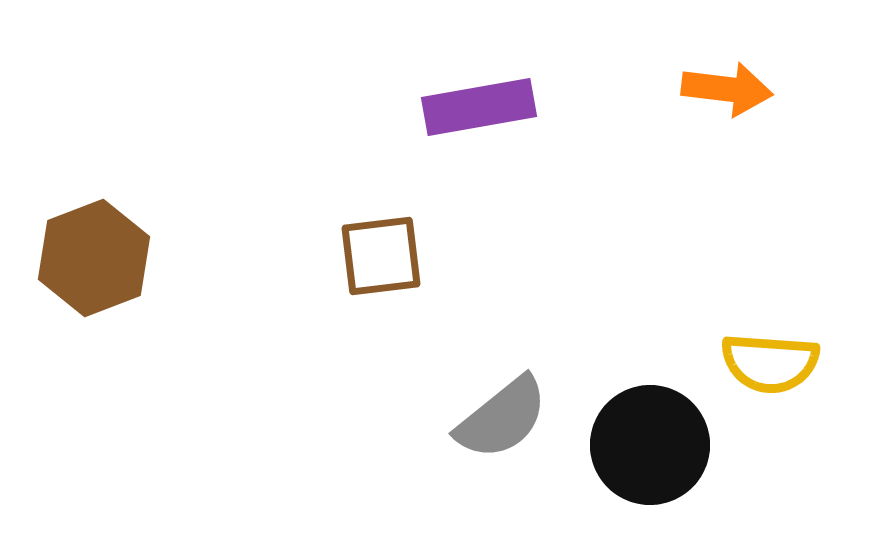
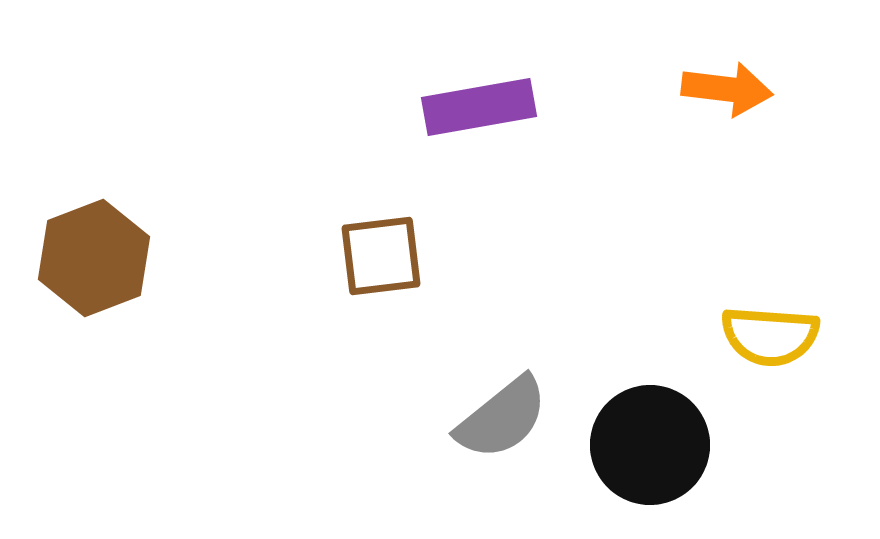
yellow semicircle: moved 27 px up
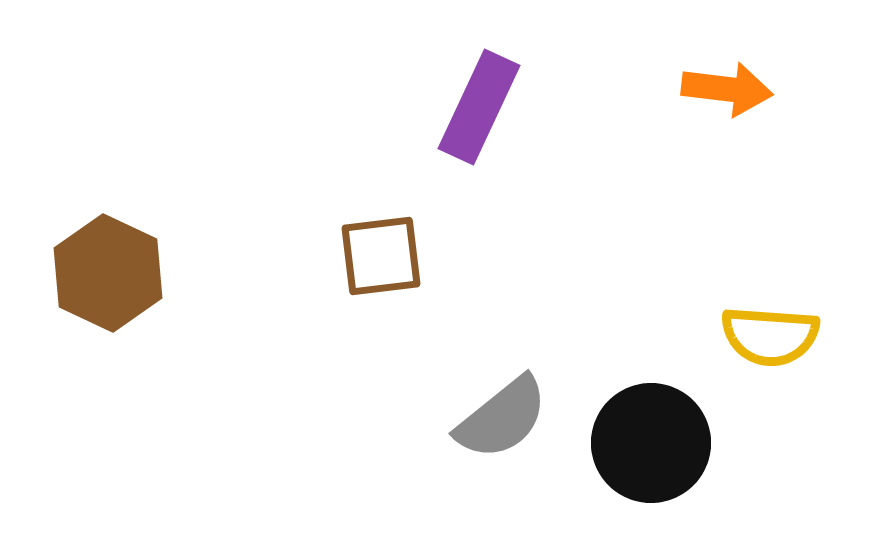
purple rectangle: rotated 55 degrees counterclockwise
brown hexagon: moved 14 px right, 15 px down; rotated 14 degrees counterclockwise
black circle: moved 1 px right, 2 px up
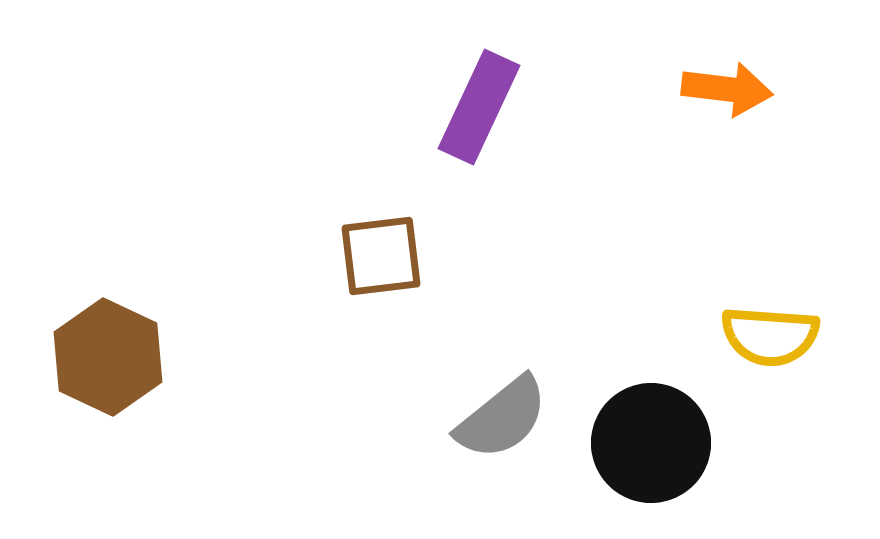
brown hexagon: moved 84 px down
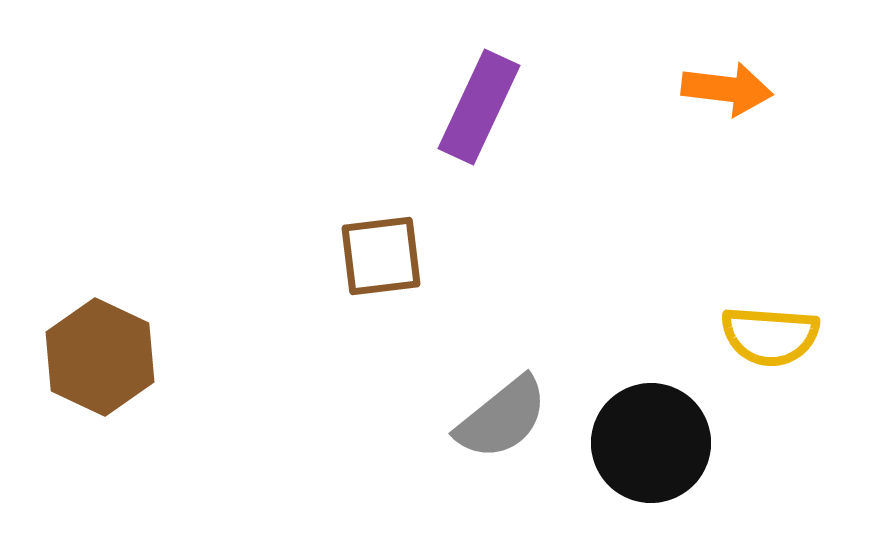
brown hexagon: moved 8 px left
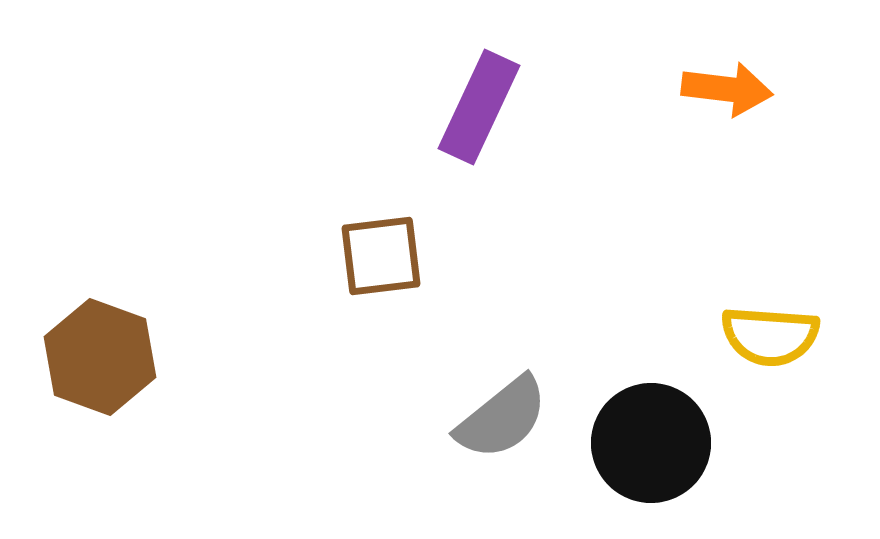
brown hexagon: rotated 5 degrees counterclockwise
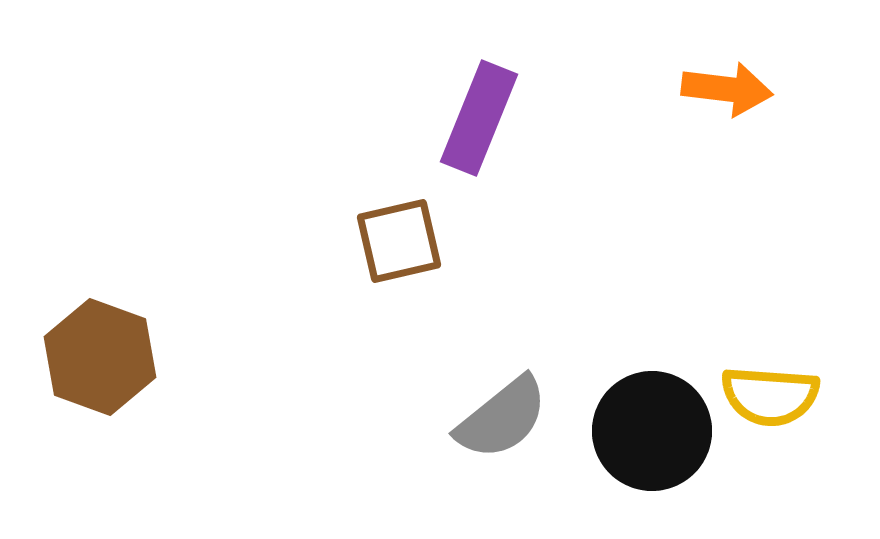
purple rectangle: moved 11 px down; rotated 3 degrees counterclockwise
brown square: moved 18 px right, 15 px up; rotated 6 degrees counterclockwise
yellow semicircle: moved 60 px down
black circle: moved 1 px right, 12 px up
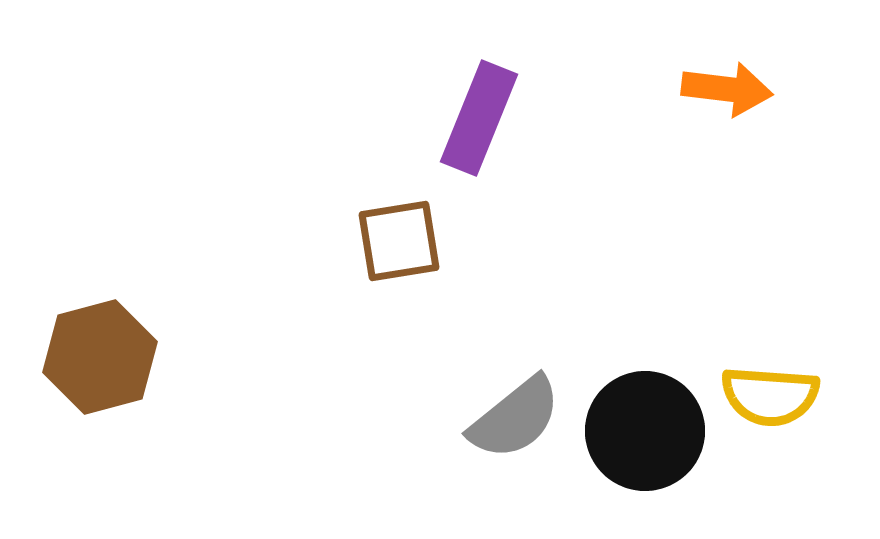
brown square: rotated 4 degrees clockwise
brown hexagon: rotated 25 degrees clockwise
gray semicircle: moved 13 px right
black circle: moved 7 px left
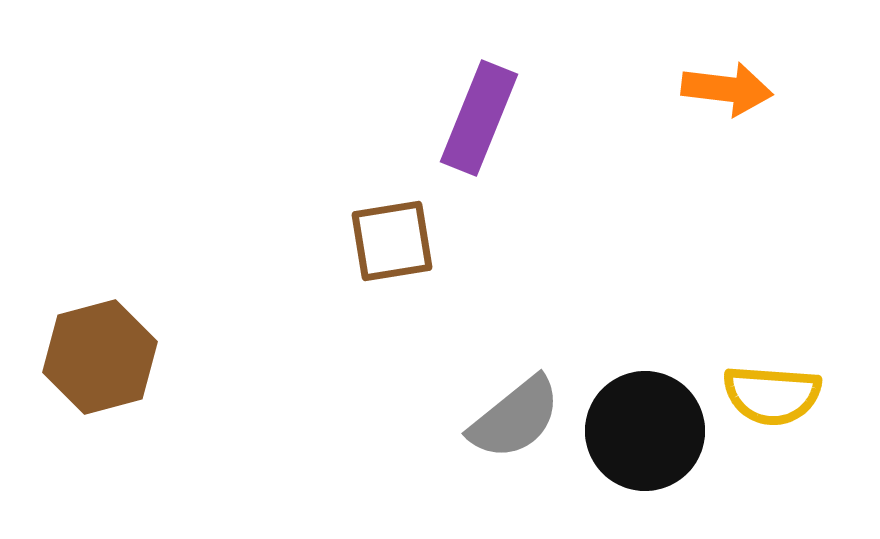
brown square: moved 7 px left
yellow semicircle: moved 2 px right, 1 px up
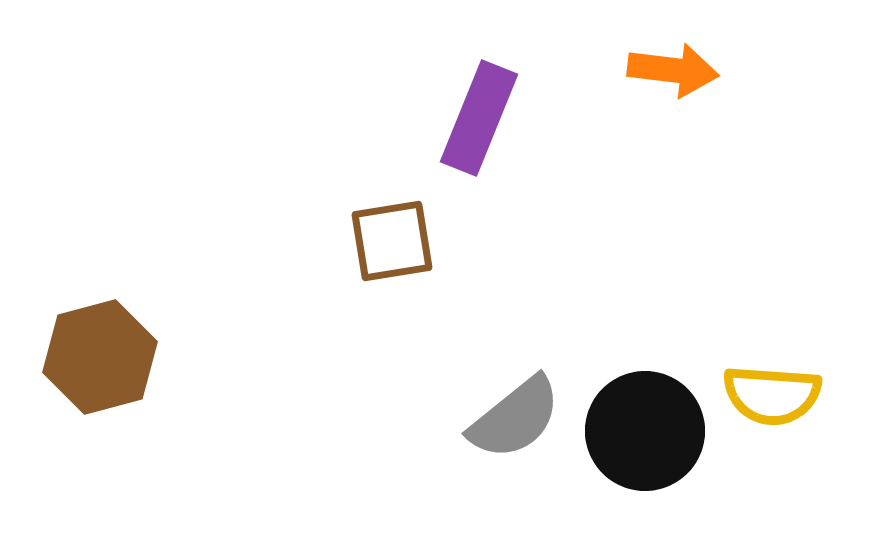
orange arrow: moved 54 px left, 19 px up
